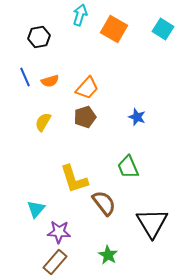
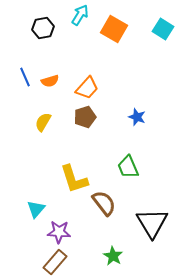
cyan arrow: rotated 15 degrees clockwise
black hexagon: moved 4 px right, 9 px up
green star: moved 5 px right, 1 px down
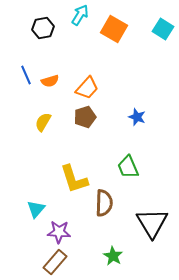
blue line: moved 1 px right, 2 px up
brown semicircle: rotated 40 degrees clockwise
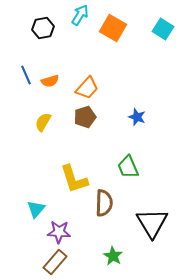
orange square: moved 1 px left, 1 px up
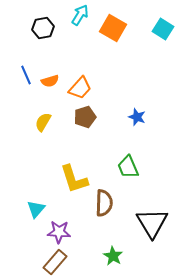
orange trapezoid: moved 7 px left
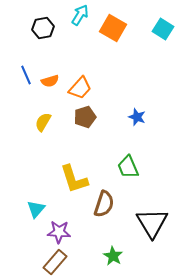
brown semicircle: moved 1 px down; rotated 16 degrees clockwise
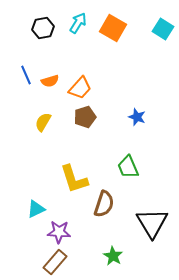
cyan arrow: moved 2 px left, 8 px down
cyan triangle: rotated 24 degrees clockwise
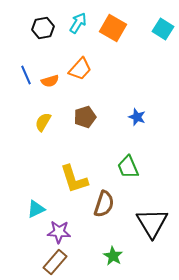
orange trapezoid: moved 19 px up
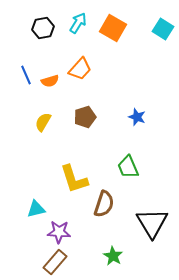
cyan triangle: rotated 12 degrees clockwise
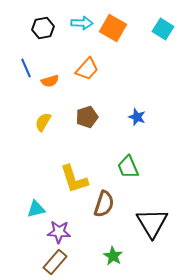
cyan arrow: moved 4 px right; rotated 60 degrees clockwise
orange trapezoid: moved 7 px right
blue line: moved 7 px up
brown pentagon: moved 2 px right
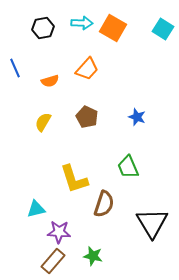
blue line: moved 11 px left
brown pentagon: rotated 30 degrees counterclockwise
green star: moved 20 px left; rotated 18 degrees counterclockwise
brown rectangle: moved 2 px left, 1 px up
